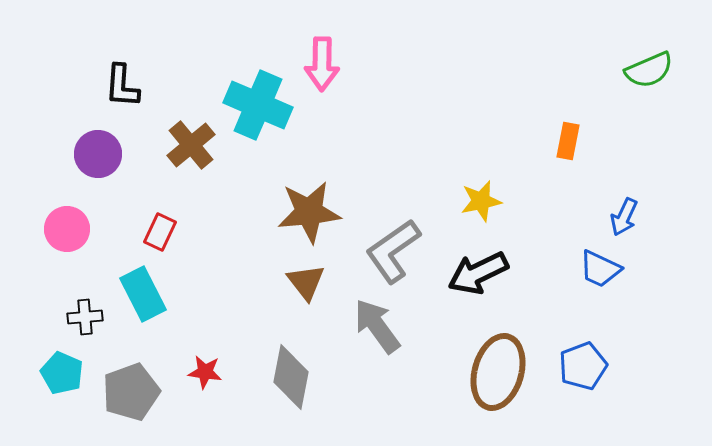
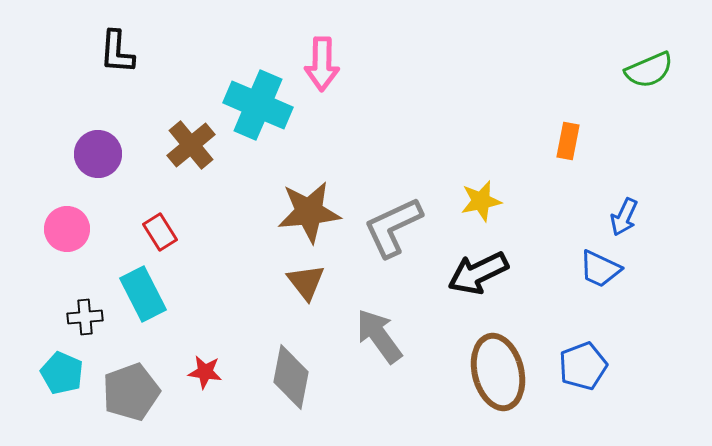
black L-shape: moved 5 px left, 34 px up
red rectangle: rotated 57 degrees counterclockwise
gray L-shape: moved 24 px up; rotated 10 degrees clockwise
gray arrow: moved 2 px right, 10 px down
brown ellipse: rotated 30 degrees counterclockwise
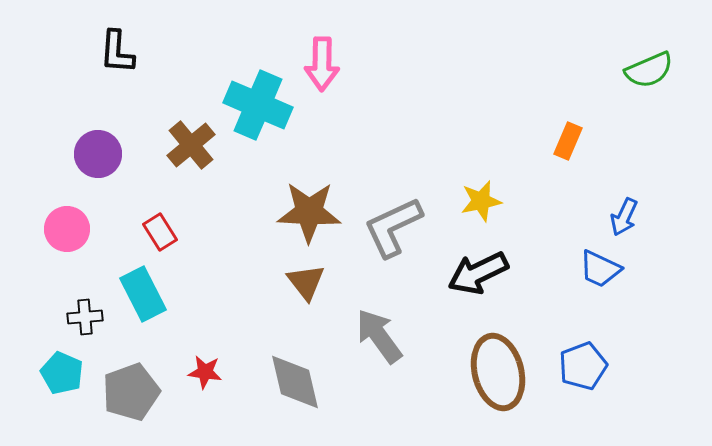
orange rectangle: rotated 12 degrees clockwise
brown star: rotated 8 degrees clockwise
gray diamond: moved 4 px right, 5 px down; rotated 24 degrees counterclockwise
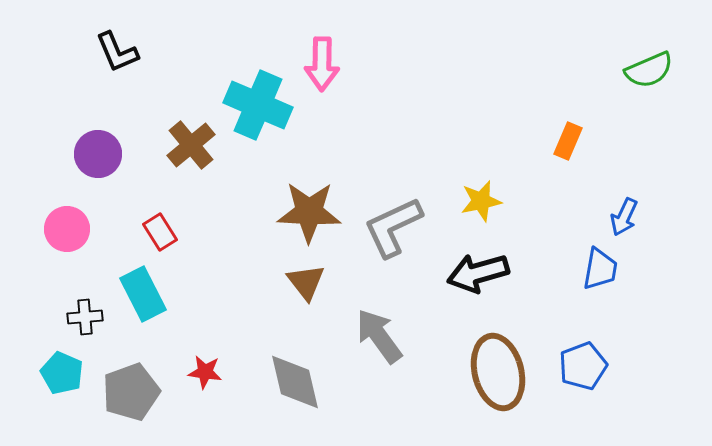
black L-shape: rotated 27 degrees counterclockwise
blue trapezoid: rotated 105 degrees counterclockwise
black arrow: rotated 10 degrees clockwise
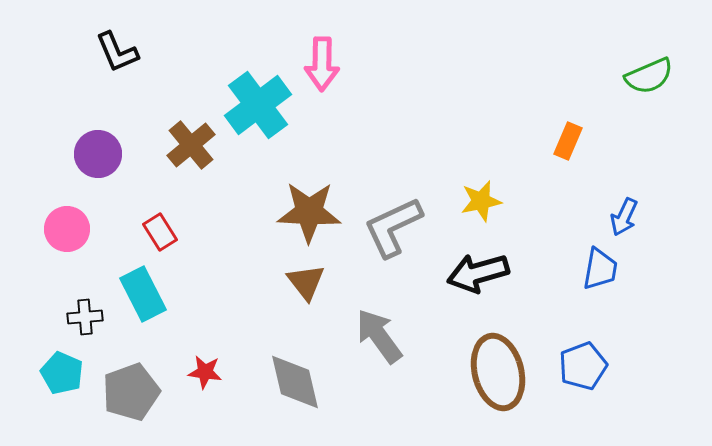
green semicircle: moved 6 px down
cyan cross: rotated 30 degrees clockwise
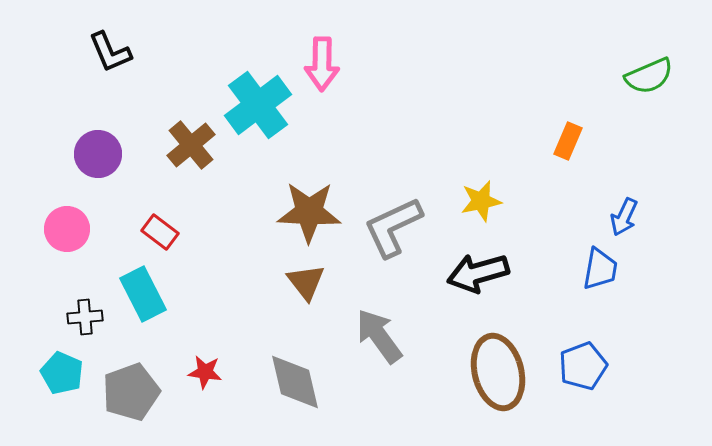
black L-shape: moved 7 px left
red rectangle: rotated 21 degrees counterclockwise
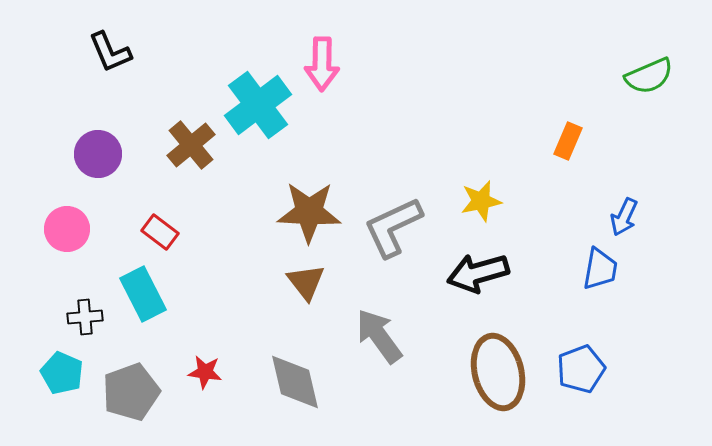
blue pentagon: moved 2 px left, 3 px down
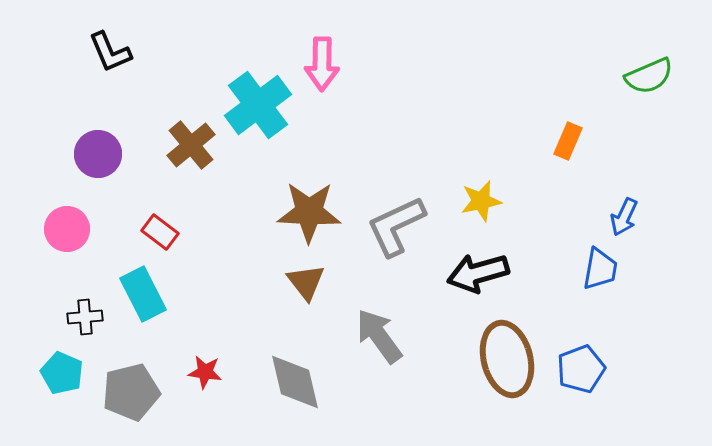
gray L-shape: moved 3 px right, 1 px up
brown ellipse: moved 9 px right, 13 px up
gray pentagon: rotated 6 degrees clockwise
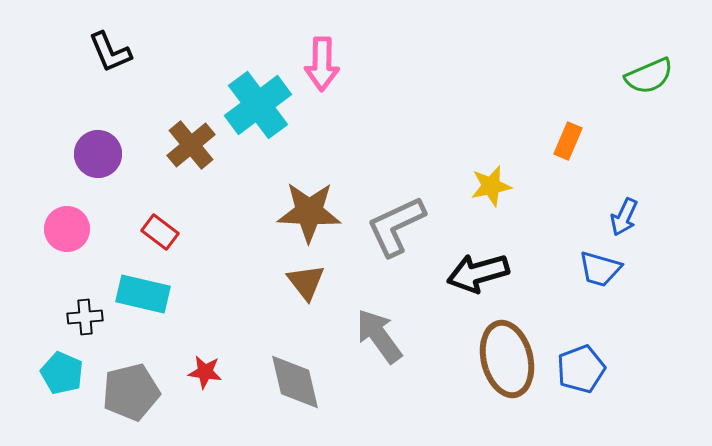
yellow star: moved 10 px right, 15 px up
blue trapezoid: rotated 96 degrees clockwise
cyan rectangle: rotated 50 degrees counterclockwise
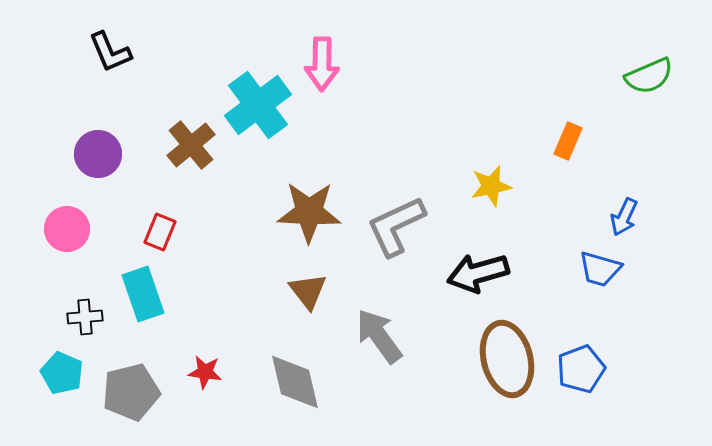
red rectangle: rotated 75 degrees clockwise
brown triangle: moved 2 px right, 9 px down
cyan rectangle: rotated 58 degrees clockwise
